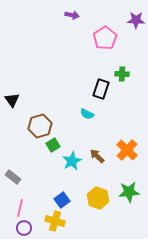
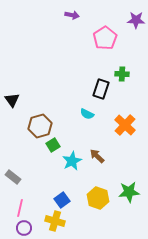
orange cross: moved 2 px left, 25 px up
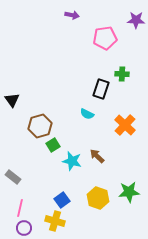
pink pentagon: rotated 25 degrees clockwise
cyan star: rotated 30 degrees counterclockwise
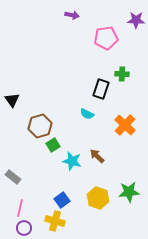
pink pentagon: moved 1 px right
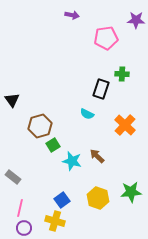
green star: moved 2 px right
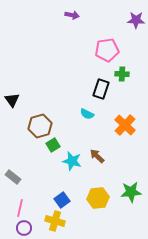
pink pentagon: moved 1 px right, 12 px down
yellow hexagon: rotated 25 degrees counterclockwise
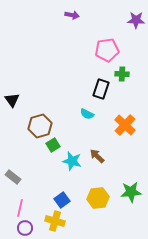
purple circle: moved 1 px right
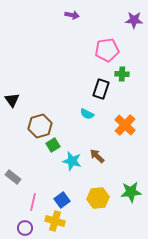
purple star: moved 2 px left
pink line: moved 13 px right, 6 px up
